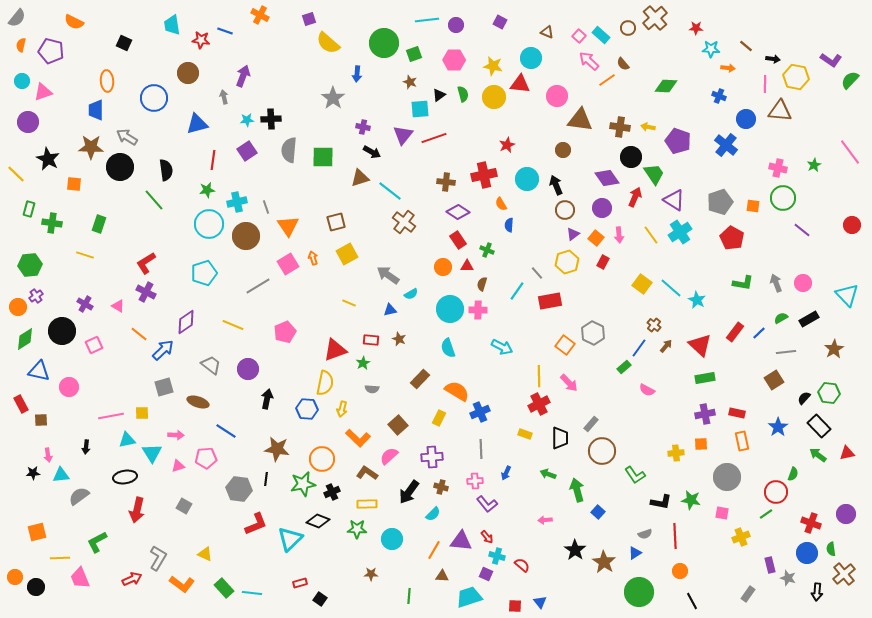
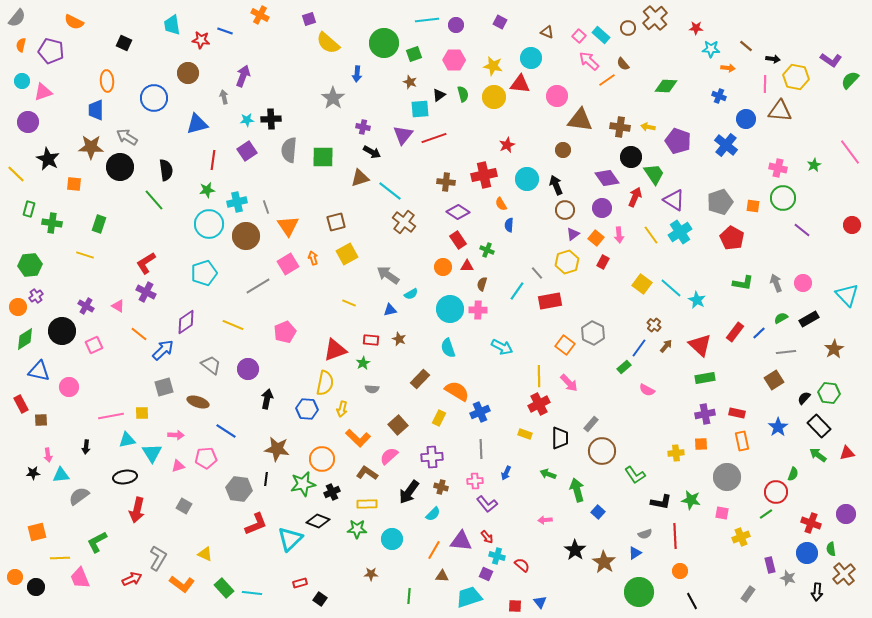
purple cross at (85, 304): moved 1 px right, 2 px down
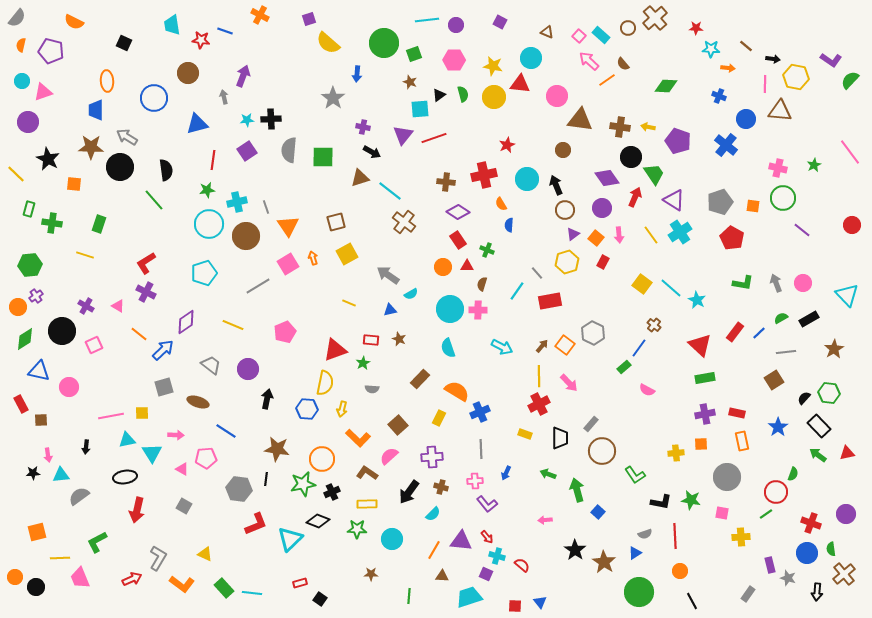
brown arrow at (666, 346): moved 124 px left
pink triangle at (178, 466): moved 4 px right, 3 px down; rotated 48 degrees clockwise
yellow cross at (741, 537): rotated 18 degrees clockwise
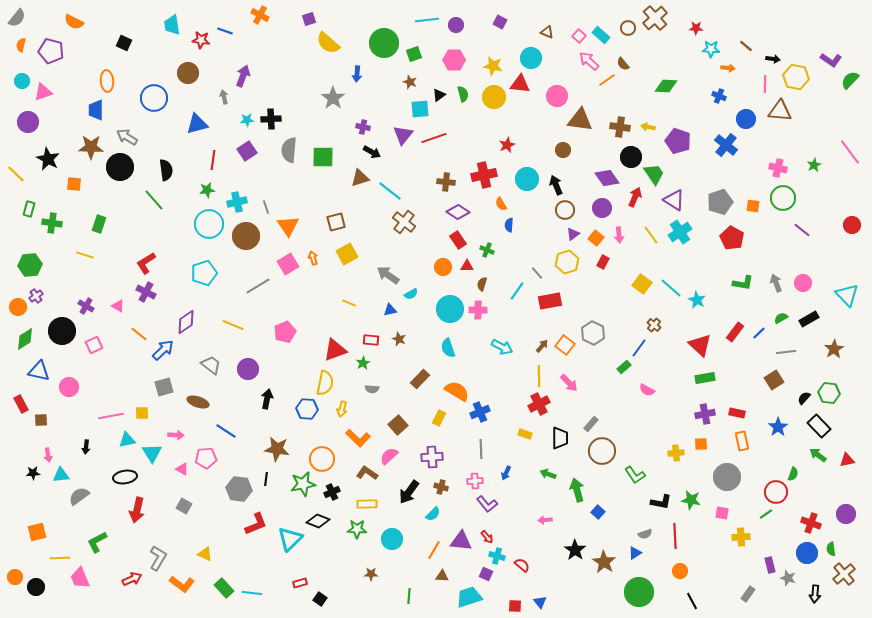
red triangle at (847, 453): moved 7 px down
black arrow at (817, 592): moved 2 px left, 2 px down
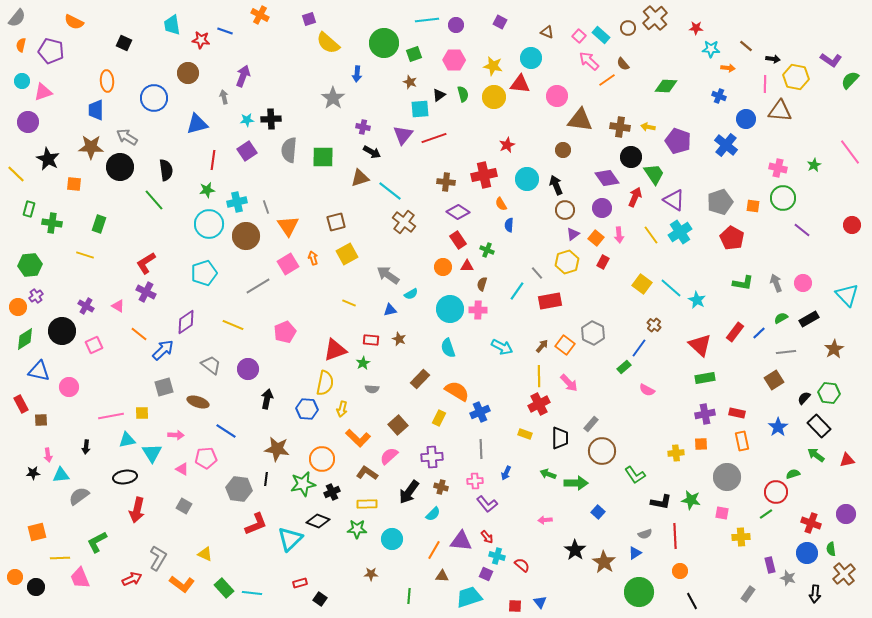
green arrow at (818, 455): moved 2 px left
green semicircle at (793, 474): rotated 128 degrees counterclockwise
green arrow at (577, 490): moved 1 px left, 7 px up; rotated 105 degrees clockwise
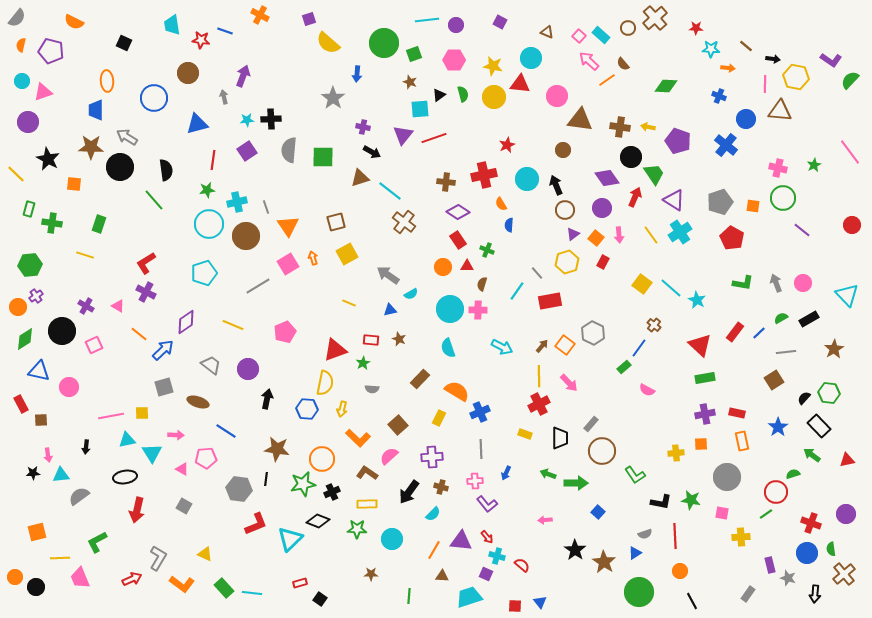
green arrow at (816, 455): moved 4 px left
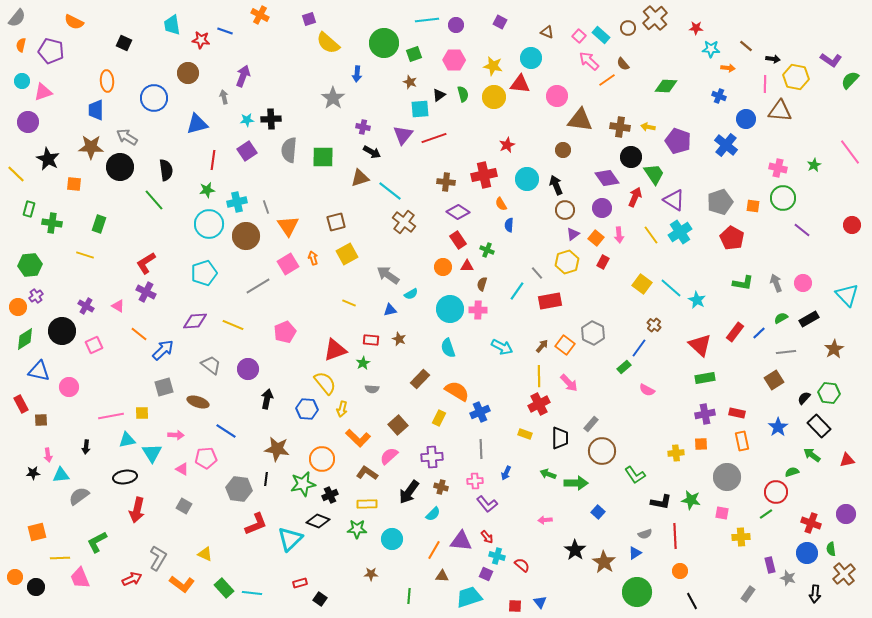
purple diamond at (186, 322): moved 9 px right, 1 px up; rotated 30 degrees clockwise
yellow semicircle at (325, 383): rotated 50 degrees counterclockwise
green semicircle at (793, 474): moved 1 px left, 2 px up
black cross at (332, 492): moved 2 px left, 3 px down
green circle at (639, 592): moved 2 px left
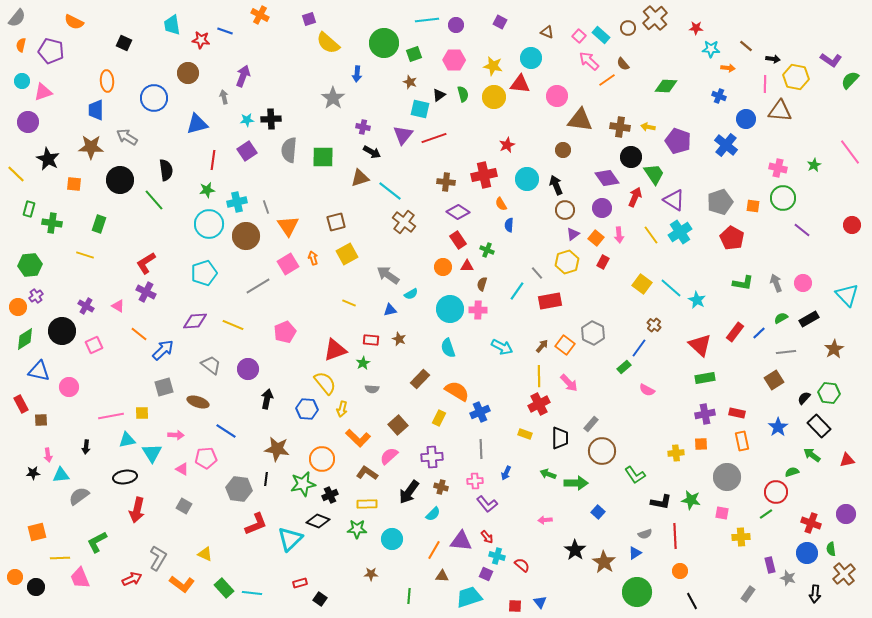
cyan square at (420, 109): rotated 18 degrees clockwise
black circle at (120, 167): moved 13 px down
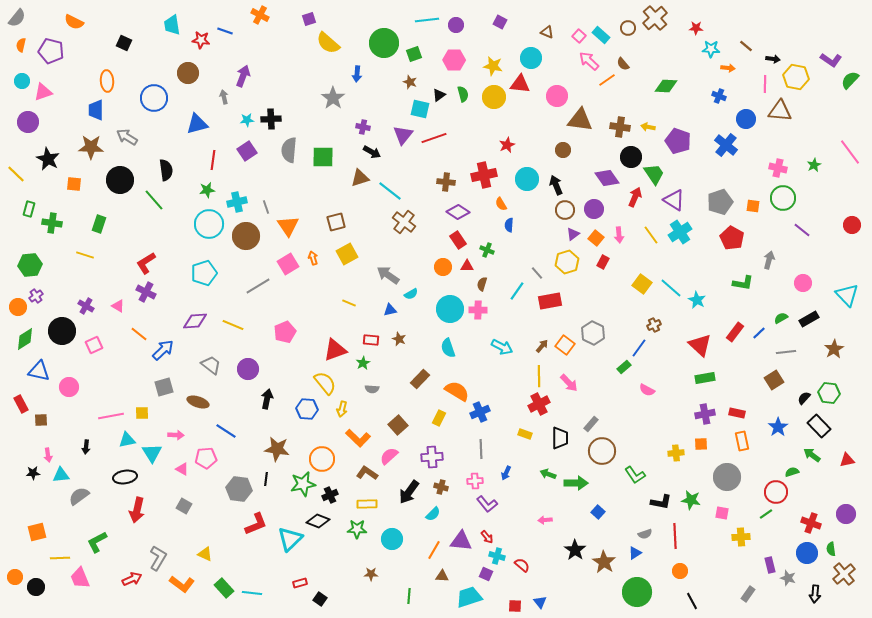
purple circle at (602, 208): moved 8 px left, 1 px down
gray arrow at (776, 283): moved 7 px left, 23 px up; rotated 36 degrees clockwise
brown cross at (654, 325): rotated 24 degrees clockwise
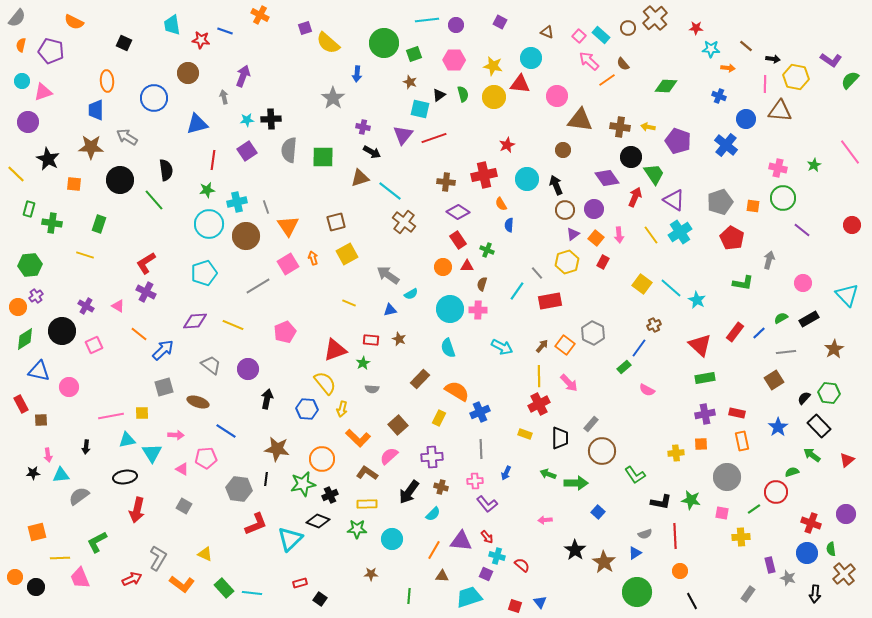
purple square at (309, 19): moved 4 px left, 9 px down
red triangle at (847, 460): rotated 28 degrees counterclockwise
green line at (766, 514): moved 12 px left, 5 px up
red square at (515, 606): rotated 16 degrees clockwise
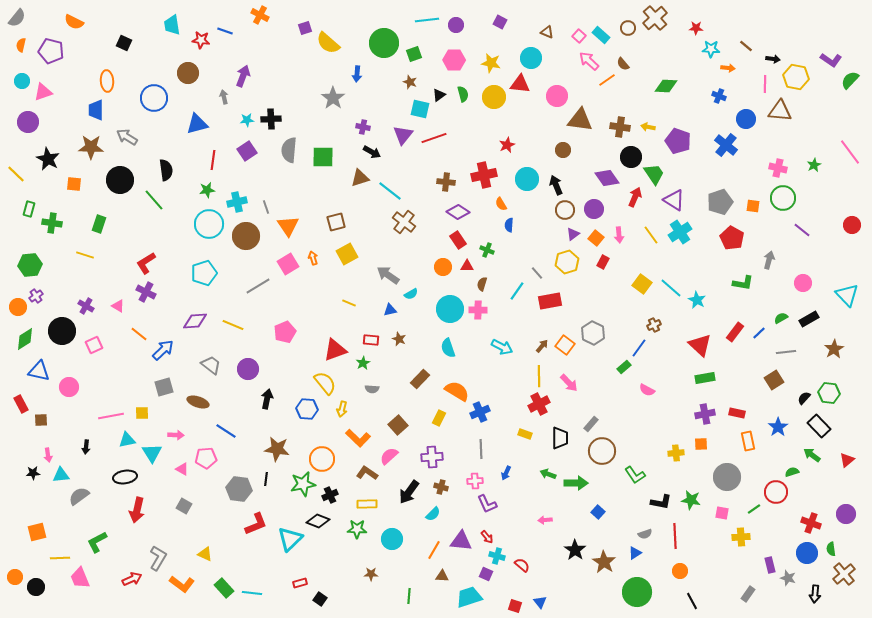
yellow star at (493, 66): moved 2 px left, 3 px up
orange rectangle at (742, 441): moved 6 px right
purple L-shape at (487, 504): rotated 15 degrees clockwise
